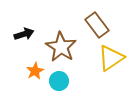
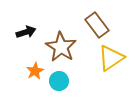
black arrow: moved 2 px right, 2 px up
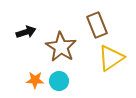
brown rectangle: rotated 15 degrees clockwise
orange star: moved 9 px down; rotated 30 degrees clockwise
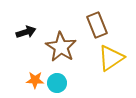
cyan circle: moved 2 px left, 2 px down
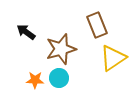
black arrow: rotated 126 degrees counterclockwise
brown star: moved 2 px down; rotated 24 degrees clockwise
yellow triangle: moved 2 px right
cyan circle: moved 2 px right, 5 px up
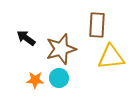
brown rectangle: rotated 25 degrees clockwise
black arrow: moved 6 px down
yellow triangle: moved 2 px left, 1 px up; rotated 28 degrees clockwise
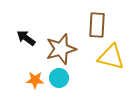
yellow triangle: rotated 20 degrees clockwise
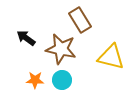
brown rectangle: moved 17 px left, 5 px up; rotated 35 degrees counterclockwise
brown star: rotated 28 degrees clockwise
cyan circle: moved 3 px right, 2 px down
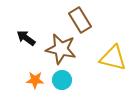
yellow triangle: moved 2 px right, 1 px down
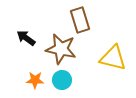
brown rectangle: rotated 15 degrees clockwise
